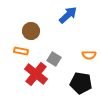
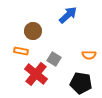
brown circle: moved 2 px right
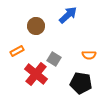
brown circle: moved 3 px right, 5 px up
orange rectangle: moved 4 px left; rotated 40 degrees counterclockwise
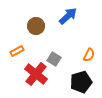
blue arrow: moved 1 px down
orange semicircle: rotated 64 degrees counterclockwise
black pentagon: moved 1 px up; rotated 25 degrees counterclockwise
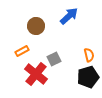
blue arrow: moved 1 px right
orange rectangle: moved 5 px right
orange semicircle: rotated 40 degrees counterclockwise
gray square: rotated 32 degrees clockwise
black pentagon: moved 7 px right, 5 px up
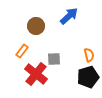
orange rectangle: rotated 24 degrees counterclockwise
gray square: rotated 24 degrees clockwise
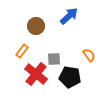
orange semicircle: rotated 24 degrees counterclockwise
black pentagon: moved 18 px left; rotated 25 degrees clockwise
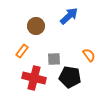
red cross: moved 2 px left, 4 px down; rotated 25 degrees counterclockwise
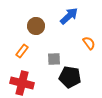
orange semicircle: moved 12 px up
red cross: moved 12 px left, 5 px down
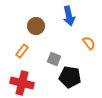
blue arrow: rotated 120 degrees clockwise
gray square: rotated 24 degrees clockwise
